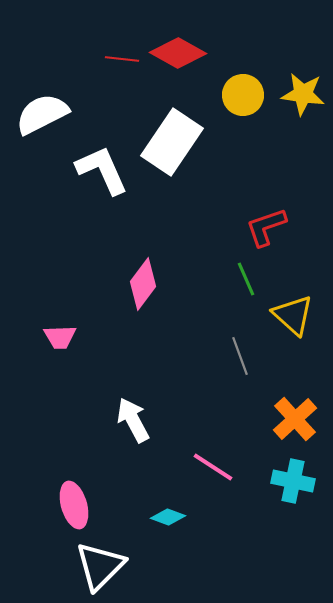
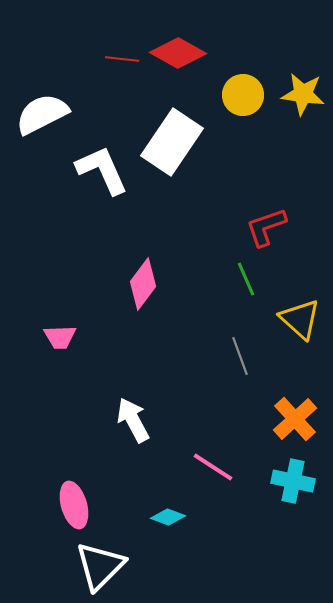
yellow triangle: moved 7 px right, 4 px down
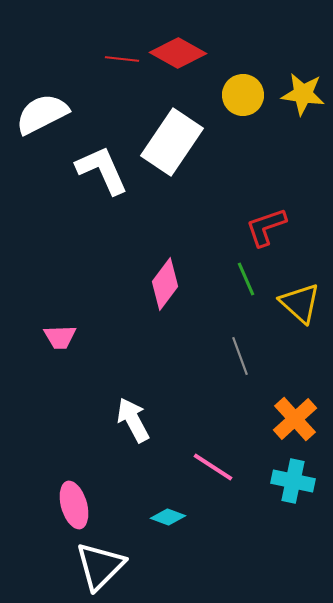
pink diamond: moved 22 px right
yellow triangle: moved 16 px up
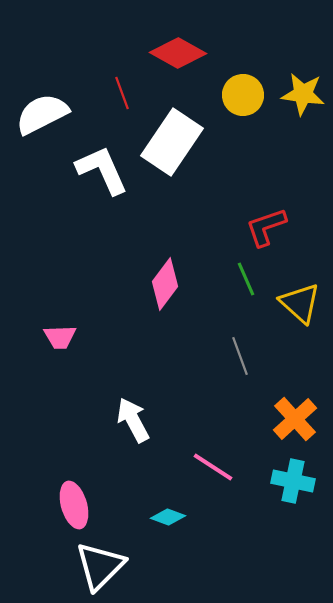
red line: moved 34 px down; rotated 64 degrees clockwise
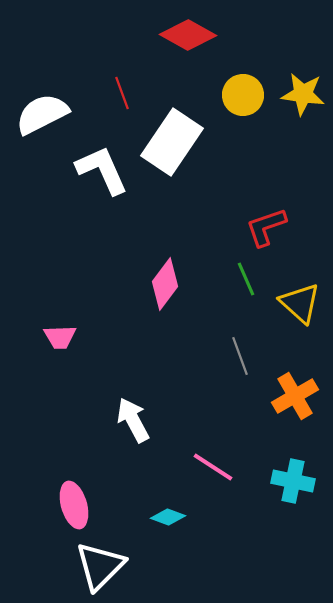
red diamond: moved 10 px right, 18 px up
orange cross: moved 23 px up; rotated 12 degrees clockwise
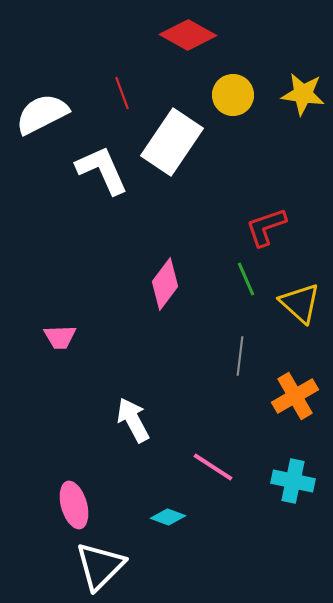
yellow circle: moved 10 px left
gray line: rotated 27 degrees clockwise
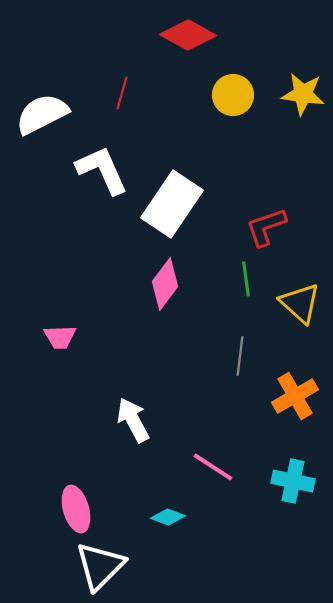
red line: rotated 36 degrees clockwise
white rectangle: moved 62 px down
green line: rotated 16 degrees clockwise
pink ellipse: moved 2 px right, 4 px down
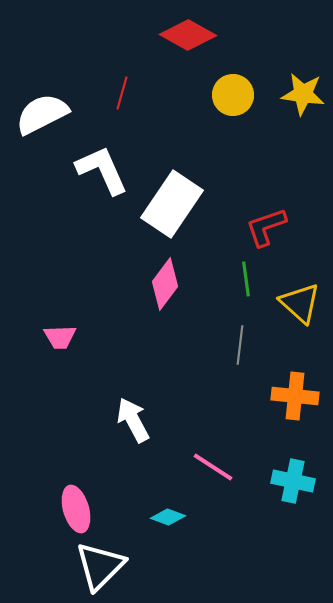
gray line: moved 11 px up
orange cross: rotated 36 degrees clockwise
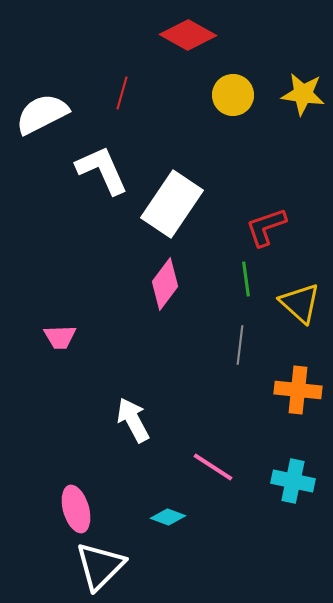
orange cross: moved 3 px right, 6 px up
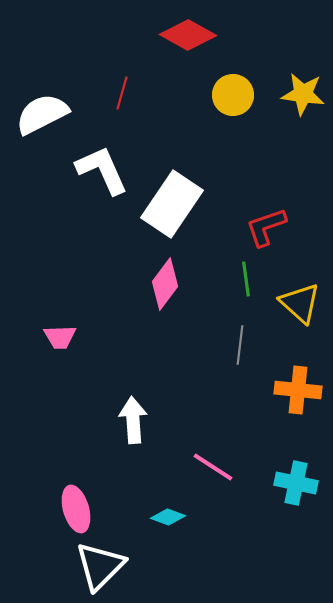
white arrow: rotated 24 degrees clockwise
cyan cross: moved 3 px right, 2 px down
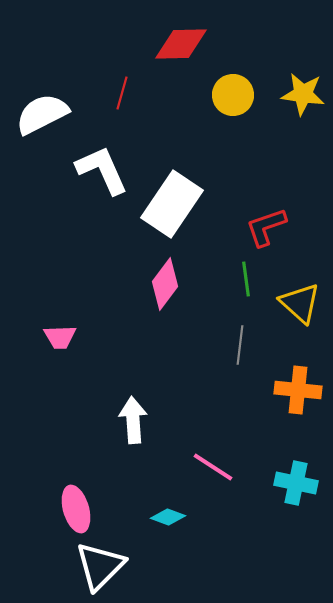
red diamond: moved 7 px left, 9 px down; rotated 30 degrees counterclockwise
